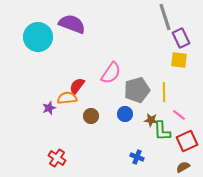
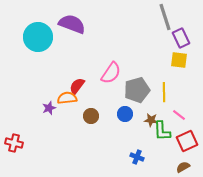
red cross: moved 43 px left, 15 px up; rotated 18 degrees counterclockwise
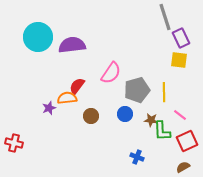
purple semicircle: moved 21 px down; rotated 28 degrees counterclockwise
pink line: moved 1 px right
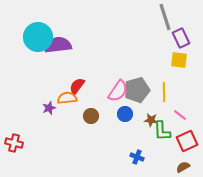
purple semicircle: moved 14 px left
pink semicircle: moved 7 px right, 18 px down
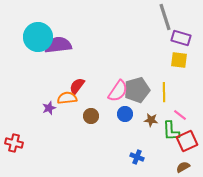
purple rectangle: rotated 48 degrees counterclockwise
green L-shape: moved 9 px right
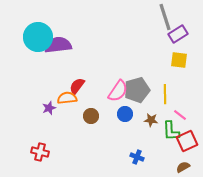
purple rectangle: moved 3 px left, 4 px up; rotated 48 degrees counterclockwise
yellow line: moved 1 px right, 2 px down
red cross: moved 26 px right, 9 px down
